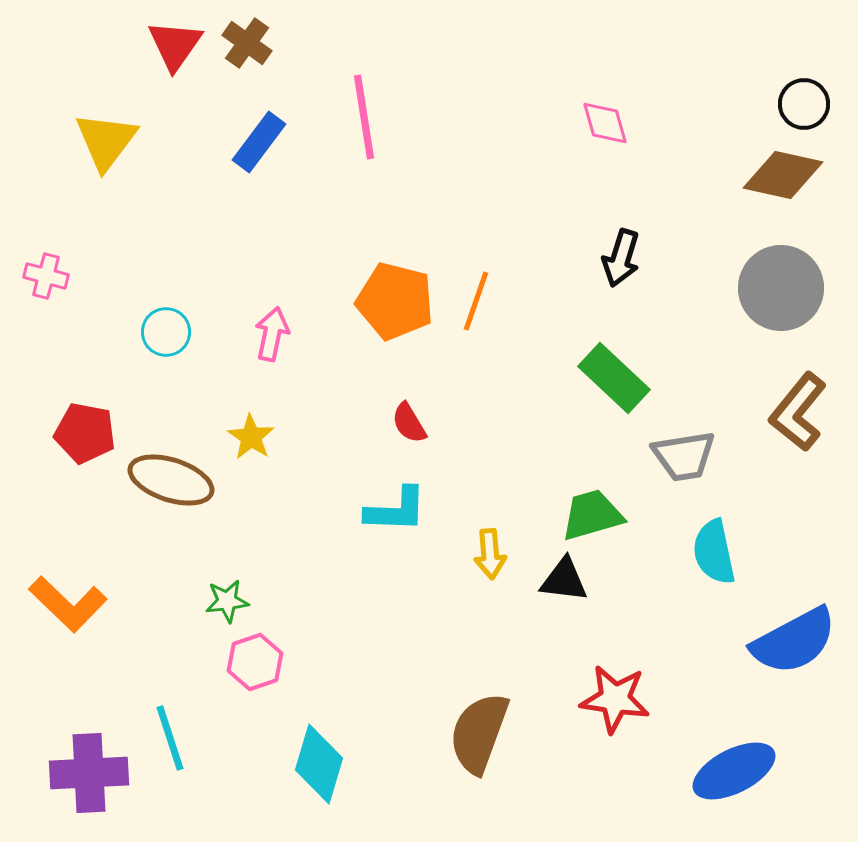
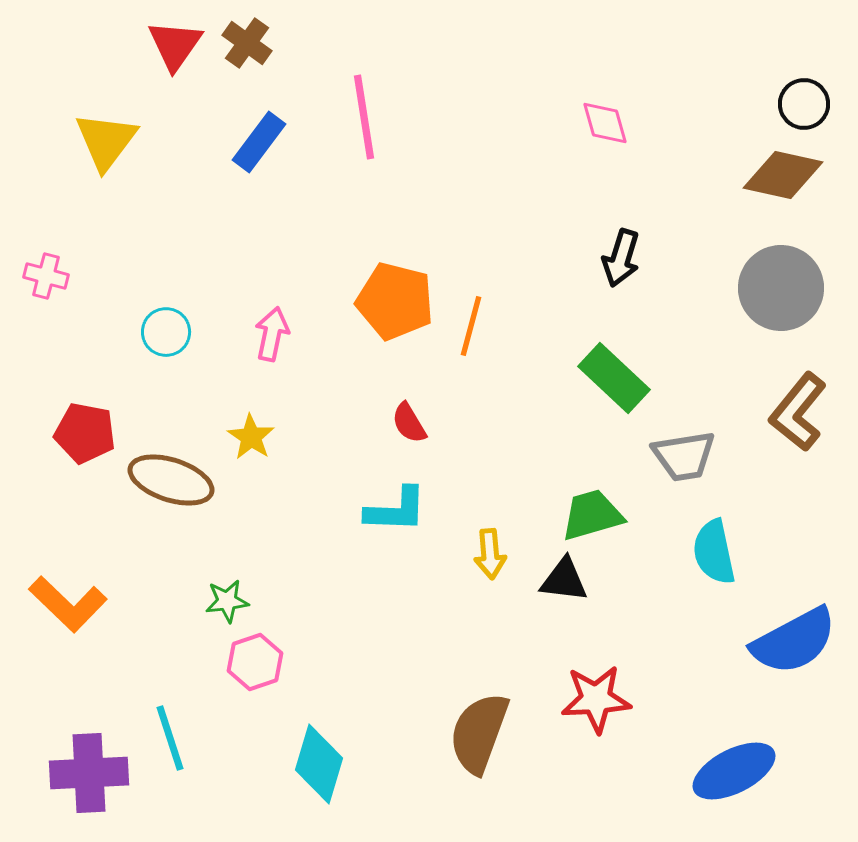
orange line: moved 5 px left, 25 px down; rotated 4 degrees counterclockwise
red star: moved 19 px left; rotated 12 degrees counterclockwise
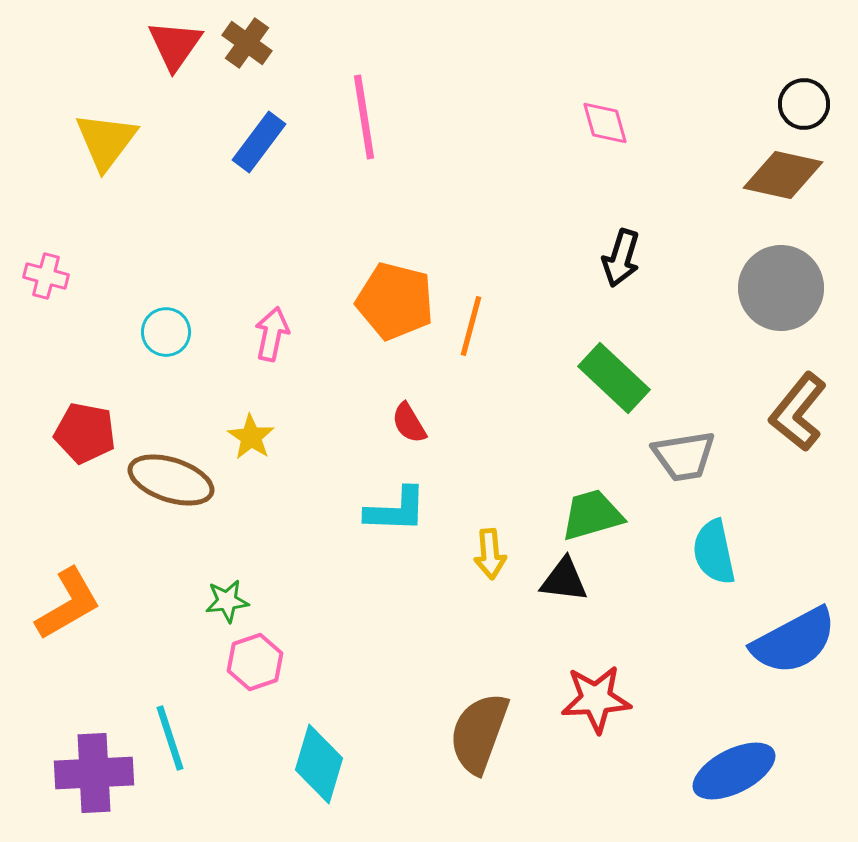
orange L-shape: rotated 74 degrees counterclockwise
purple cross: moved 5 px right
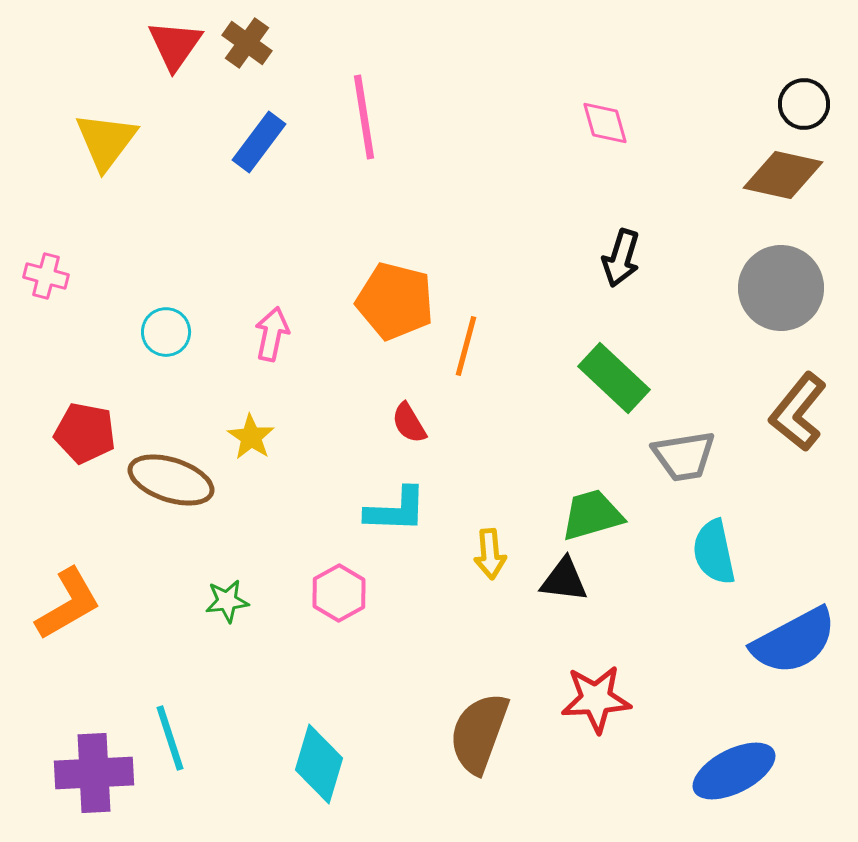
orange line: moved 5 px left, 20 px down
pink hexagon: moved 84 px right, 69 px up; rotated 10 degrees counterclockwise
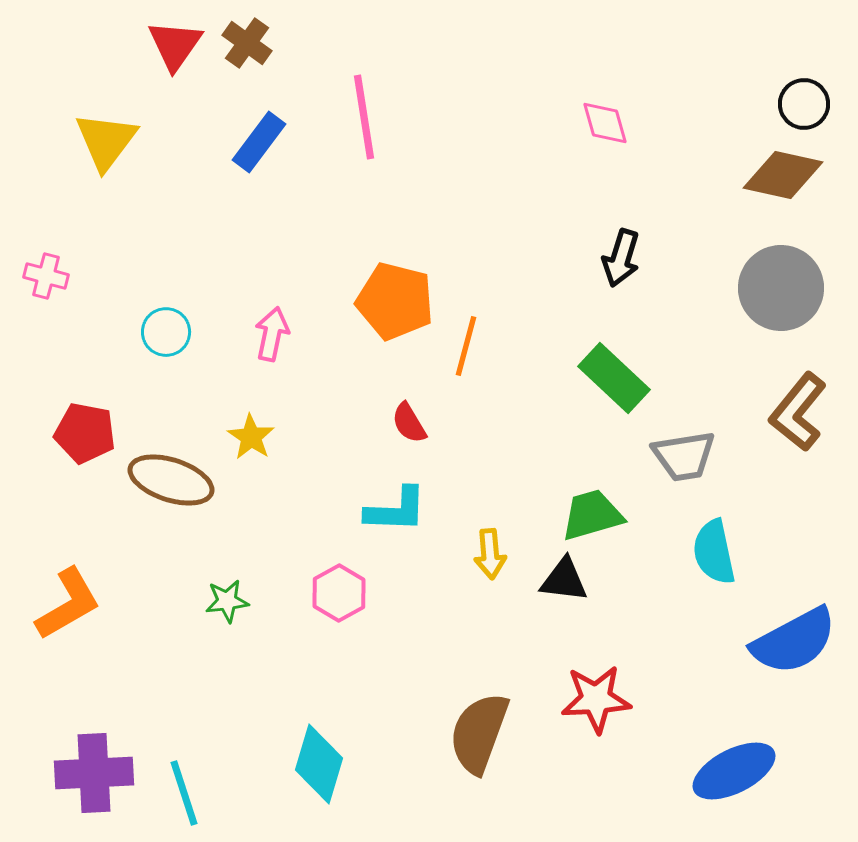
cyan line: moved 14 px right, 55 px down
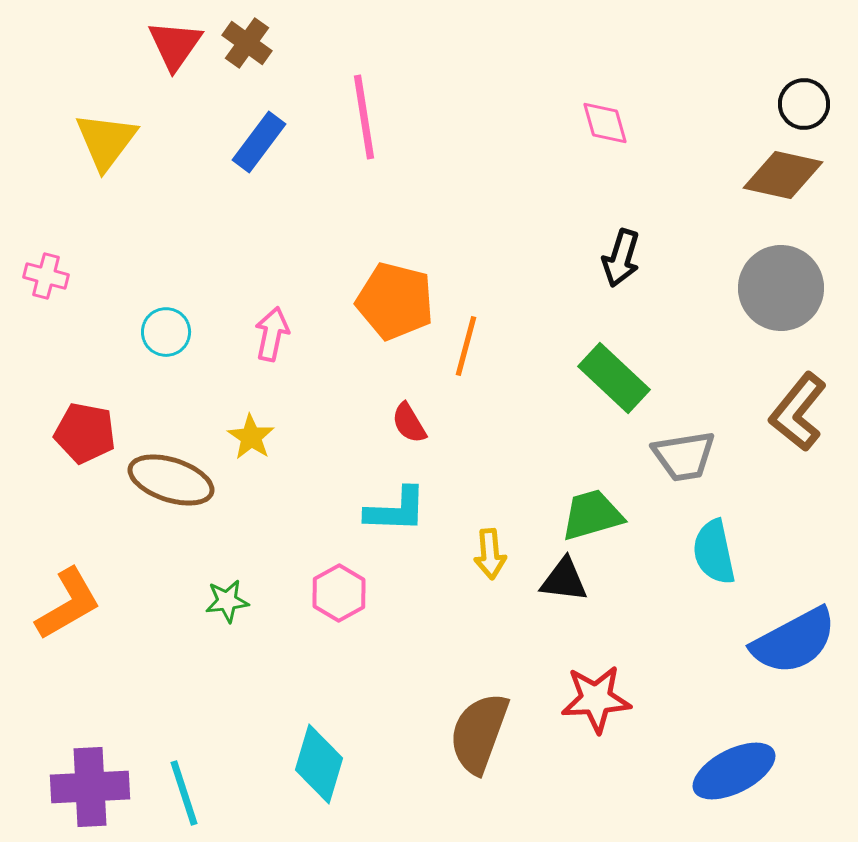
purple cross: moved 4 px left, 14 px down
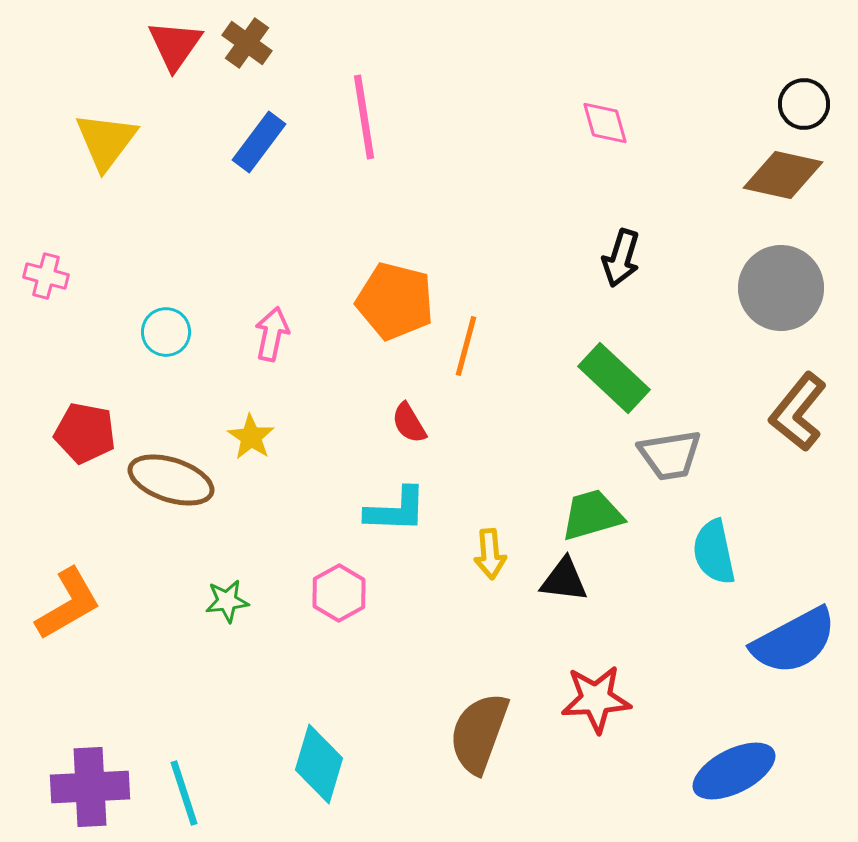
gray trapezoid: moved 14 px left, 1 px up
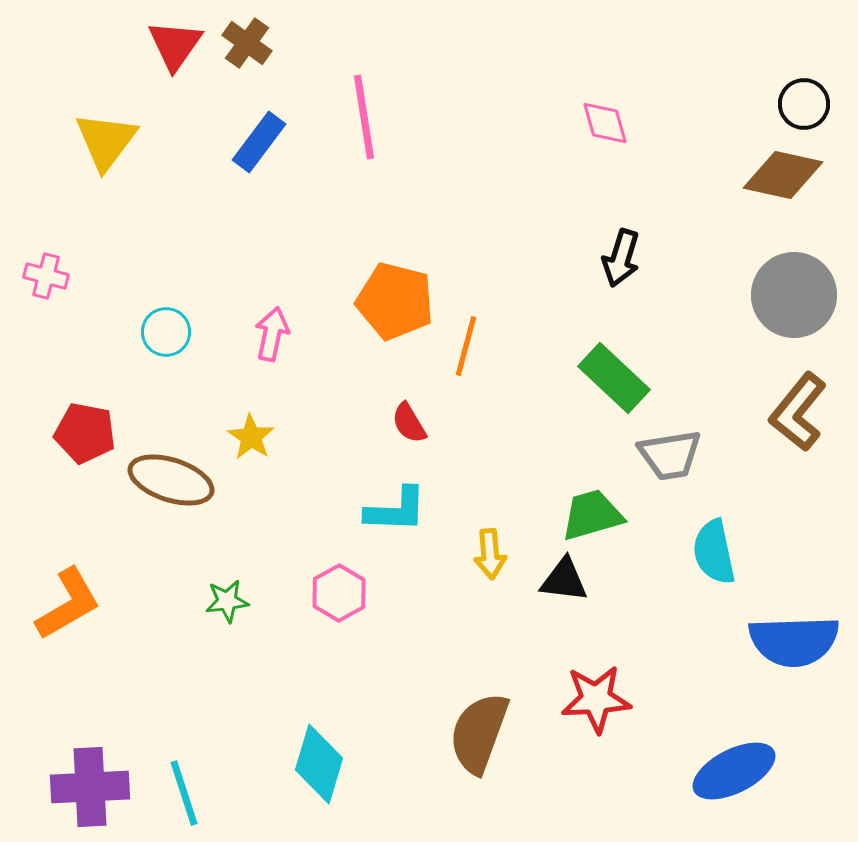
gray circle: moved 13 px right, 7 px down
blue semicircle: rotated 26 degrees clockwise
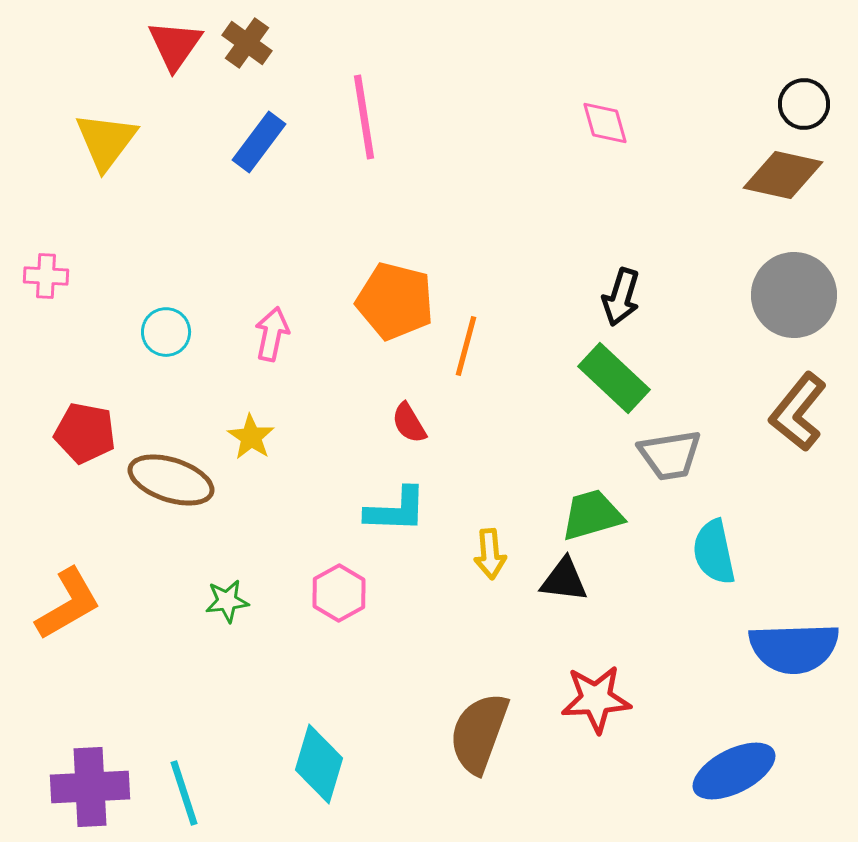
black arrow: moved 39 px down
pink cross: rotated 12 degrees counterclockwise
blue semicircle: moved 7 px down
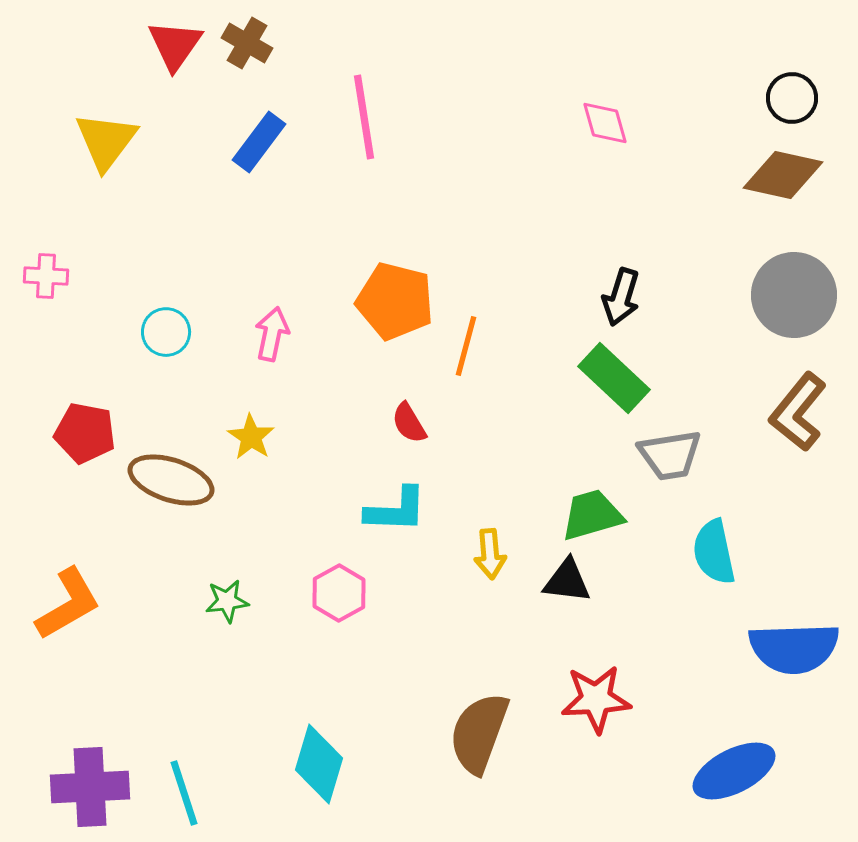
brown cross: rotated 6 degrees counterclockwise
black circle: moved 12 px left, 6 px up
black triangle: moved 3 px right, 1 px down
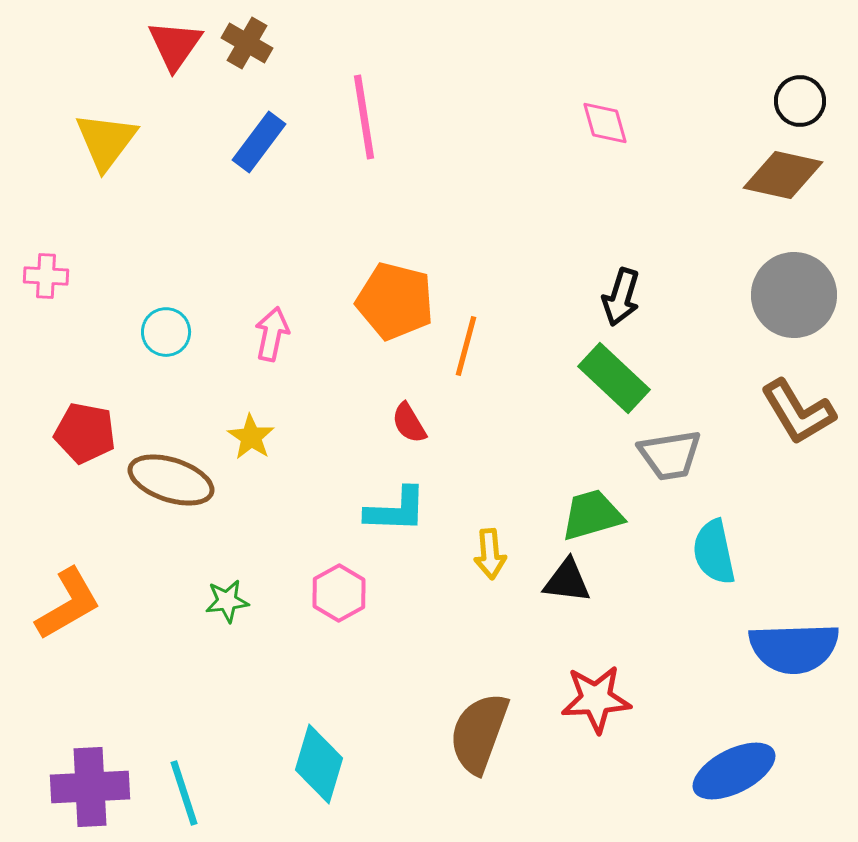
black circle: moved 8 px right, 3 px down
brown L-shape: rotated 70 degrees counterclockwise
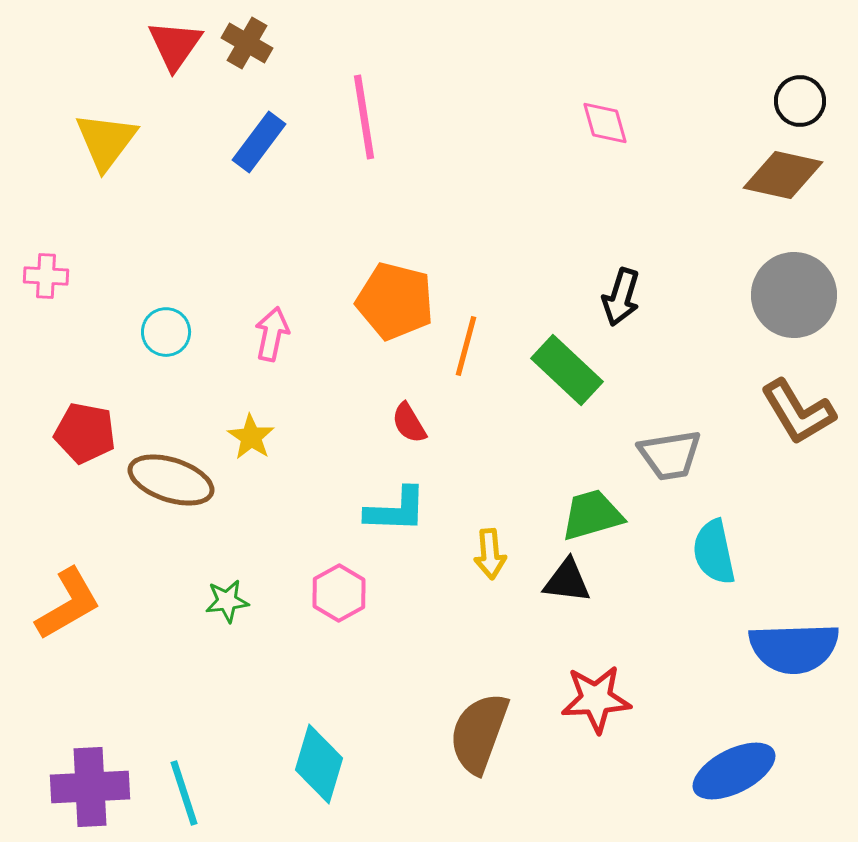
green rectangle: moved 47 px left, 8 px up
